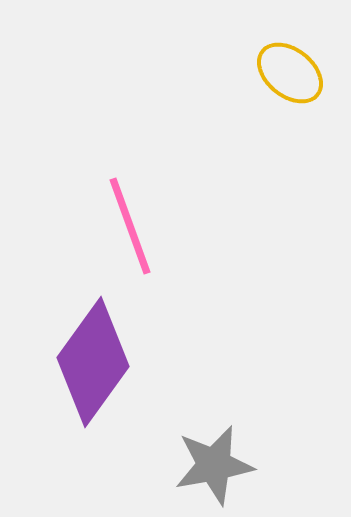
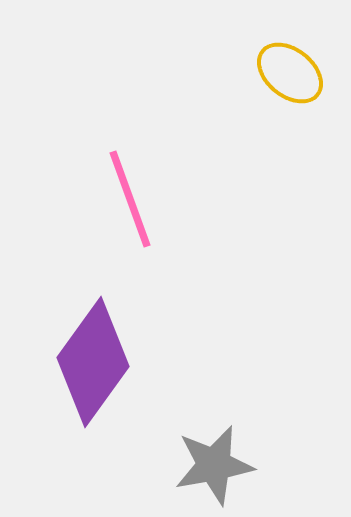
pink line: moved 27 px up
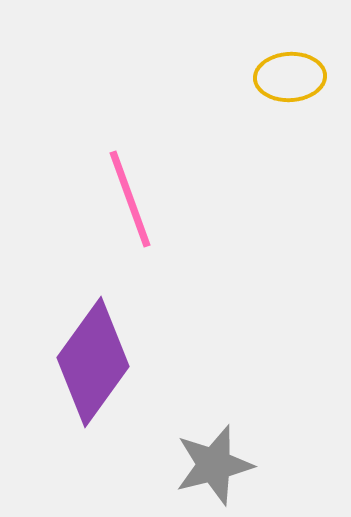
yellow ellipse: moved 4 px down; rotated 42 degrees counterclockwise
gray star: rotated 4 degrees counterclockwise
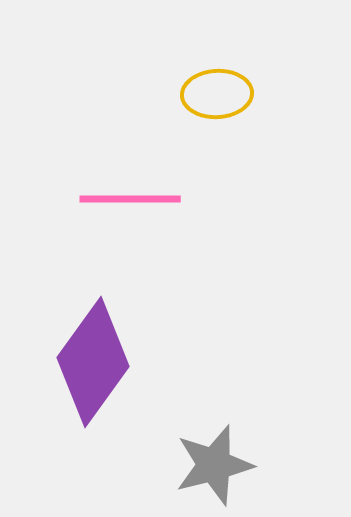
yellow ellipse: moved 73 px left, 17 px down
pink line: rotated 70 degrees counterclockwise
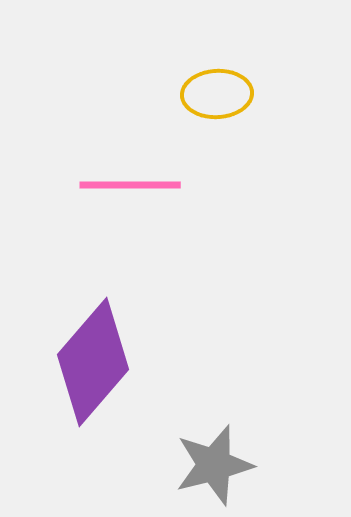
pink line: moved 14 px up
purple diamond: rotated 5 degrees clockwise
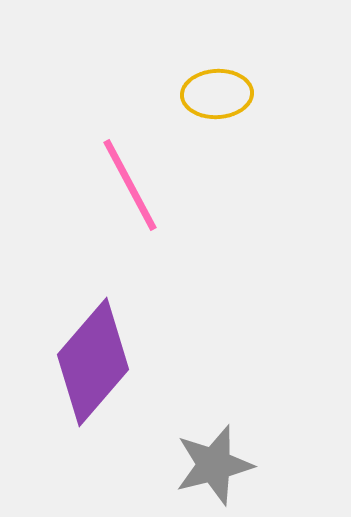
pink line: rotated 62 degrees clockwise
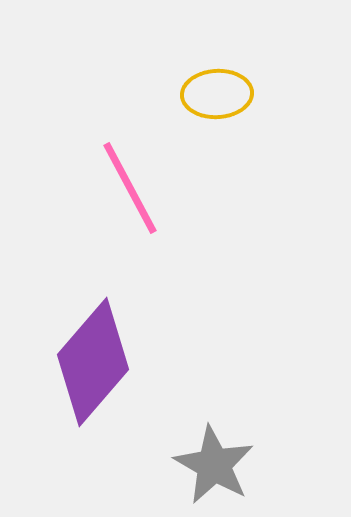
pink line: moved 3 px down
gray star: rotated 28 degrees counterclockwise
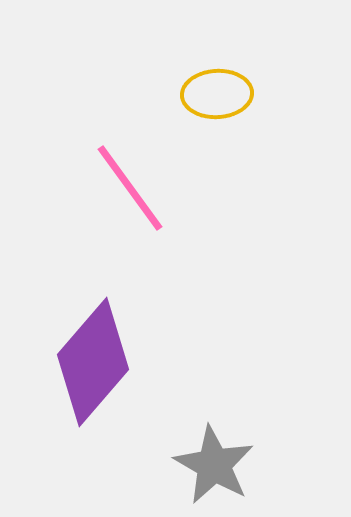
pink line: rotated 8 degrees counterclockwise
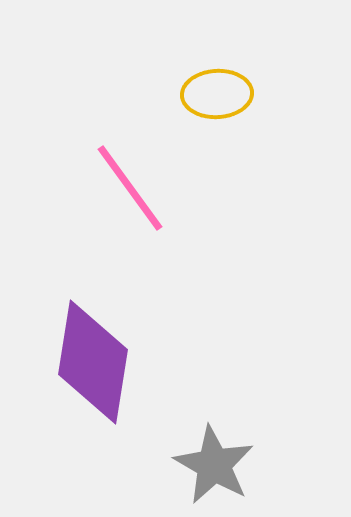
purple diamond: rotated 32 degrees counterclockwise
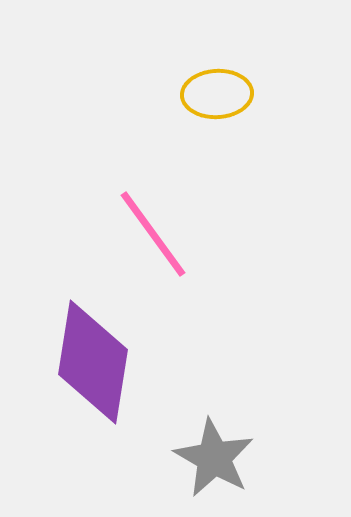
pink line: moved 23 px right, 46 px down
gray star: moved 7 px up
